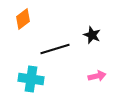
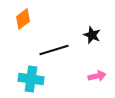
black line: moved 1 px left, 1 px down
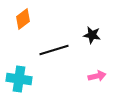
black star: rotated 12 degrees counterclockwise
cyan cross: moved 12 px left
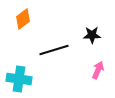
black star: rotated 12 degrees counterclockwise
pink arrow: moved 1 px right, 6 px up; rotated 54 degrees counterclockwise
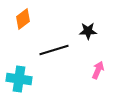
black star: moved 4 px left, 4 px up
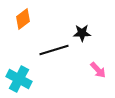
black star: moved 6 px left, 2 px down
pink arrow: rotated 114 degrees clockwise
cyan cross: rotated 20 degrees clockwise
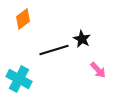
black star: moved 6 px down; rotated 30 degrees clockwise
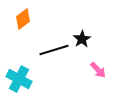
black star: rotated 12 degrees clockwise
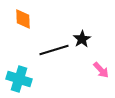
orange diamond: rotated 55 degrees counterclockwise
pink arrow: moved 3 px right
cyan cross: rotated 10 degrees counterclockwise
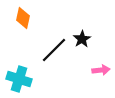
orange diamond: moved 1 px up; rotated 15 degrees clockwise
black line: rotated 28 degrees counterclockwise
pink arrow: rotated 54 degrees counterclockwise
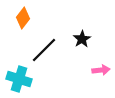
orange diamond: rotated 25 degrees clockwise
black line: moved 10 px left
